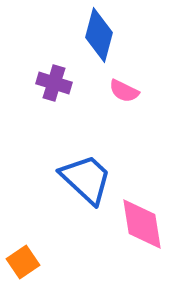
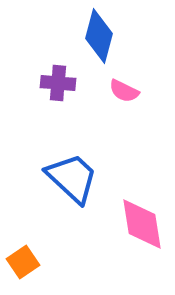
blue diamond: moved 1 px down
purple cross: moved 4 px right; rotated 12 degrees counterclockwise
blue trapezoid: moved 14 px left, 1 px up
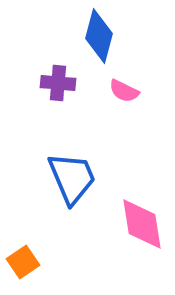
blue trapezoid: rotated 24 degrees clockwise
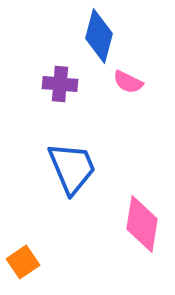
purple cross: moved 2 px right, 1 px down
pink semicircle: moved 4 px right, 9 px up
blue trapezoid: moved 10 px up
pink diamond: rotated 18 degrees clockwise
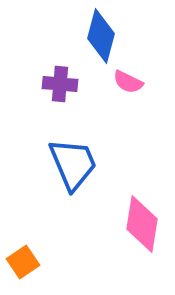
blue diamond: moved 2 px right
blue trapezoid: moved 1 px right, 4 px up
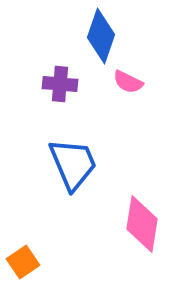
blue diamond: rotated 4 degrees clockwise
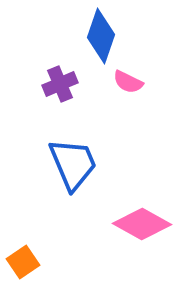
purple cross: rotated 28 degrees counterclockwise
pink diamond: rotated 70 degrees counterclockwise
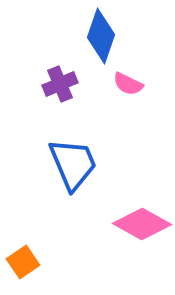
pink semicircle: moved 2 px down
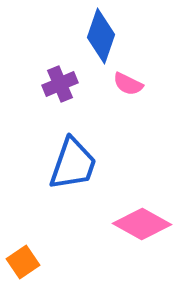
blue trapezoid: rotated 42 degrees clockwise
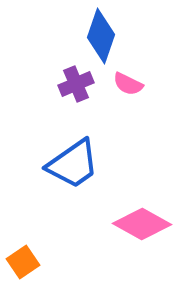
purple cross: moved 16 px right
blue trapezoid: rotated 36 degrees clockwise
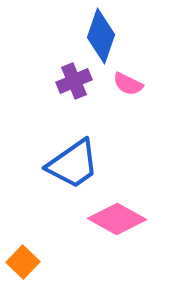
purple cross: moved 2 px left, 3 px up
pink diamond: moved 25 px left, 5 px up
orange square: rotated 12 degrees counterclockwise
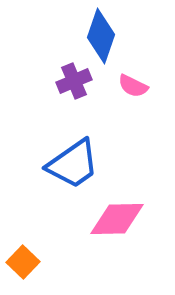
pink semicircle: moved 5 px right, 2 px down
pink diamond: rotated 30 degrees counterclockwise
